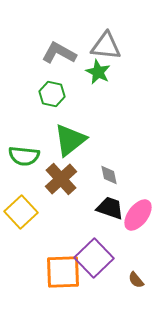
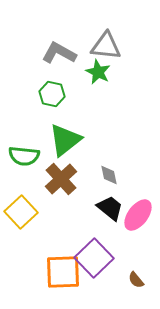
green triangle: moved 5 px left
black trapezoid: rotated 20 degrees clockwise
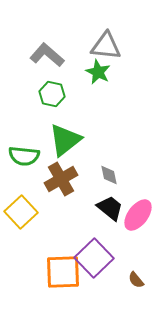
gray L-shape: moved 12 px left, 2 px down; rotated 12 degrees clockwise
brown cross: rotated 12 degrees clockwise
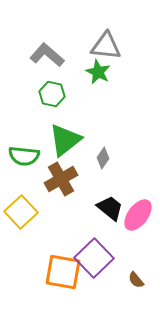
gray diamond: moved 6 px left, 17 px up; rotated 45 degrees clockwise
orange square: rotated 12 degrees clockwise
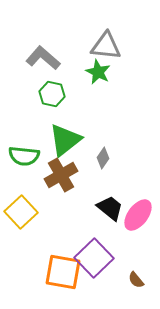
gray L-shape: moved 4 px left, 3 px down
brown cross: moved 4 px up
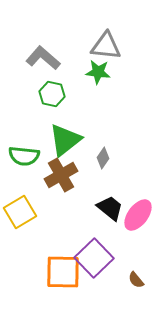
green star: rotated 20 degrees counterclockwise
yellow square: moved 1 px left; rotated 12 degrees clockwise
orange square: rotated 9 degrees counterclockwise
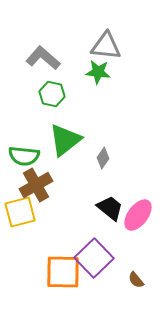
brown cross: moved 25 px left, 10 px down
yellow square: rotated 16 degrees clockwise
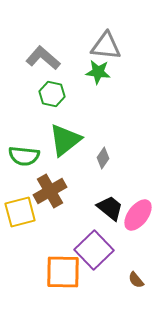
brown cross: moved 14 px right, 6 px down
purple square: moved 8 px up
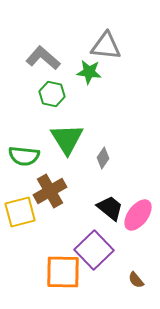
green star: moved 9 px left
green triangle: moved 2 px right, 1 px up; rotated 24 degrees counterclockwise
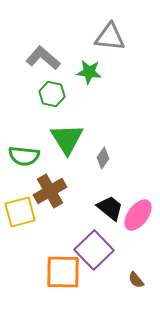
gray triangle: moved 4 px right, 9 px up
